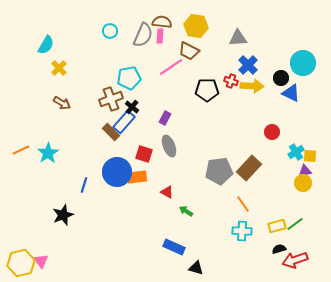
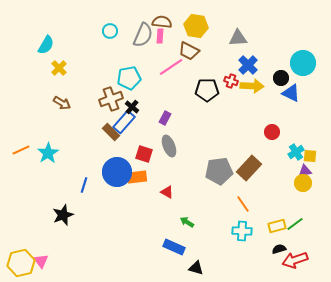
green arrow at (186, 211): moved 1 px right, 11 px down
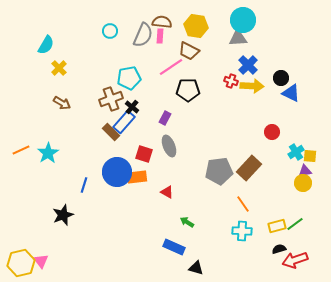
cyan circle at (303, 63): moved 60 px left, 43 px up
black pentagon at (207, 90): moved 19 px left
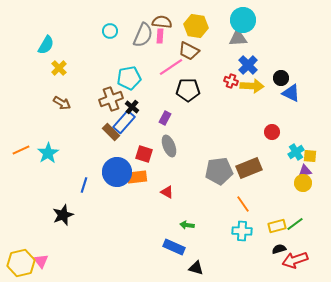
brown rectangle at (249, 168): rotated 25 degrees clockwise
green arrow at (187, 222): moved 3 px down; rotated 24 degrees counterclockwise
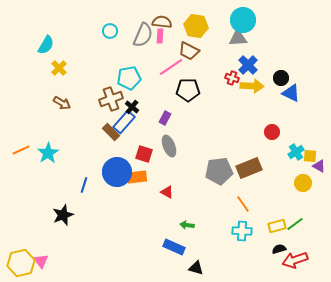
red cross at (231, 81): moved 1 px right, 3 px up
purple triangle at (305, 171): moved 14 px right, 5 px up; rotated 40 degrees clockwise
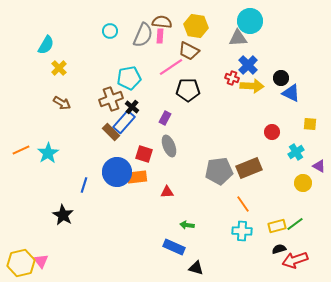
cyan circle at (243, 20): moved 7 px right, 1 px down
yellow square at (310, 156): moved 32 px up
red triangle at (167, 192): rotated 32 degrees counterclockwise
black star at (63, 215): rotated 20 degrees counterclockwise
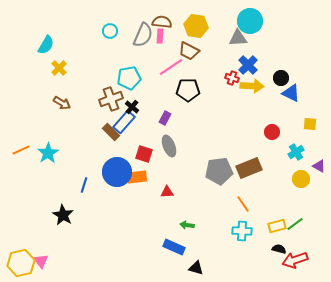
yellow circle at (303, 183): moved 2 px left, 4 px up
black semicircle at (279, 249): rotated 32 degrees clockwise
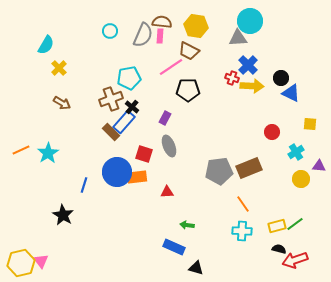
purple triangle at (319, 166): rotated 24 degrees counterclockwise
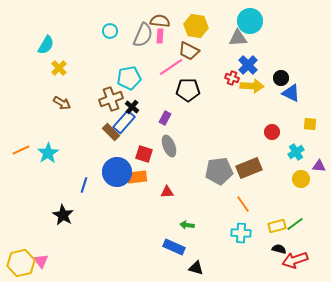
brown semicircle at (162, 22): moved 2 px left, 1 px up
cyan cross at (242, 231): moved 1 px left, 2 px down
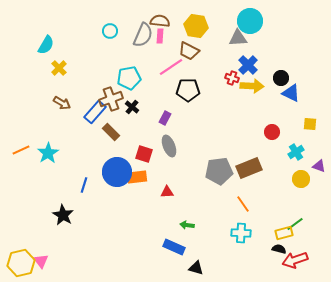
blue rectangle at (124, 122): moved 29 px left, 10 px up
purple triangle at (319, 166): rotated 16 degrees clockwise
yellow rectangle at (277, 226): moved 7 px right, 7 px down
